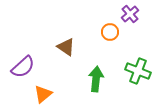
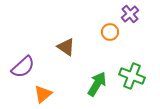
green cross: moved 6 px left, 5 px down
green arrow: moved 1 px right, 5 px down; rotated 25 degrees clockwise
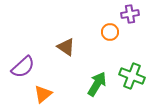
purple cross: rotated 30 degrees clockwise
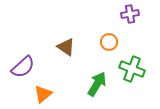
orange circle: moved 1 px left, 10 px down
green cross: moved 7 px up
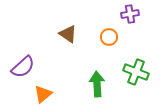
orange circle: moved 5 px up
brown triangle: moved 2 px right, 13 px up
green cross: moved 4 px right, 3 px down
green arrow: rotated 35 degrees counterclockwise
